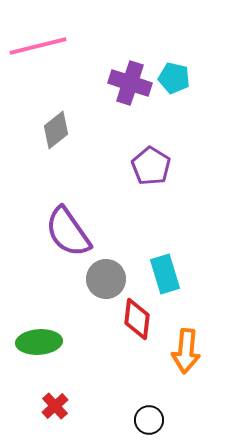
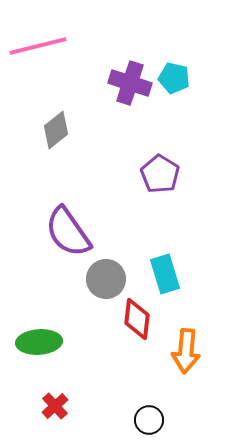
purple pentagon: moved 9 px right, 8 px down
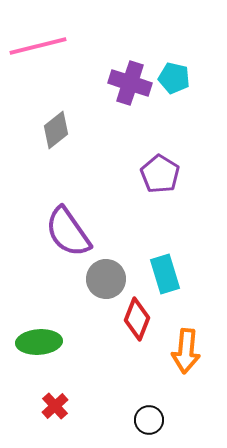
red diamond: rotated 15 degrees clockwise
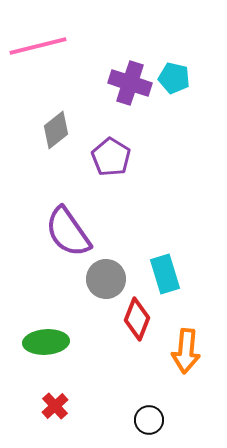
purple pentagon: moved 49 px left, 17 px up
green ellipse: moved 7 px right
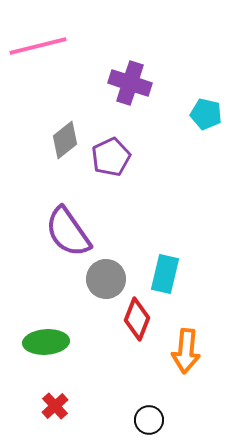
cyan pentagon: moved 32 px right, 36 px down
gray diamond: moved 9 px right, 10 px down
purple pentagon: rotated 15 degrees clockwise
cyan rectangle: rotated 30 degrees clockwise
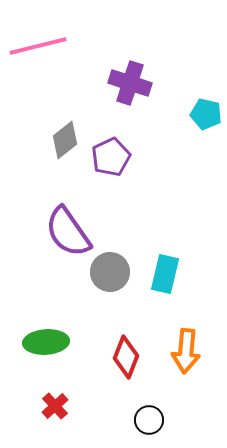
gray circle: moved 4 px right, 7 px up
red diamond: moved 11 px left, 38 px down
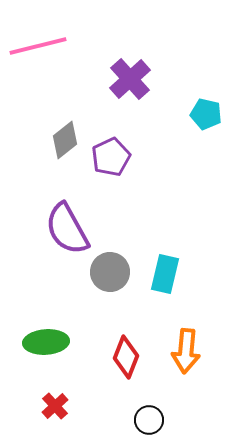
purple cross: moved 4 px up; rotated 30 degrees clockwise
purple semicircle: moved 1 px left, 3 px up; rotated 6 degrees clockwise
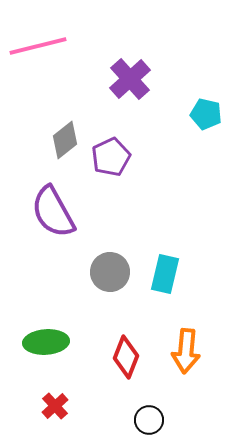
purple semicircle: moved 14 px left, 17 px up
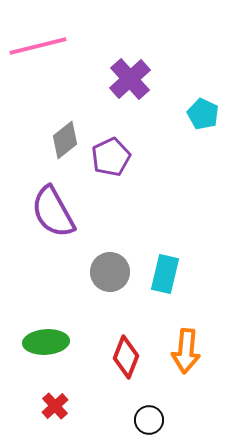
cyan pentagon: moved 3 px left; rotated 12 degrees clockwise
